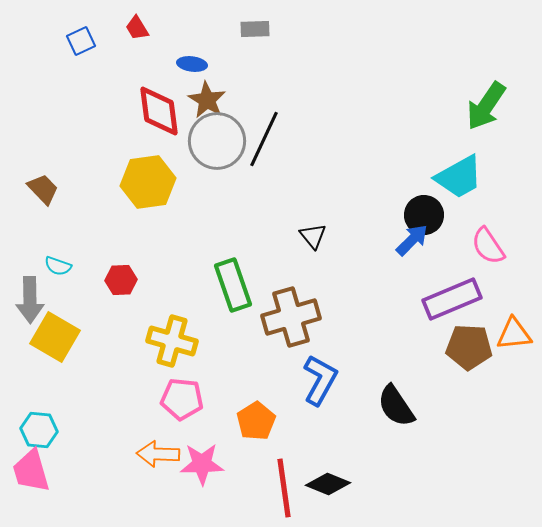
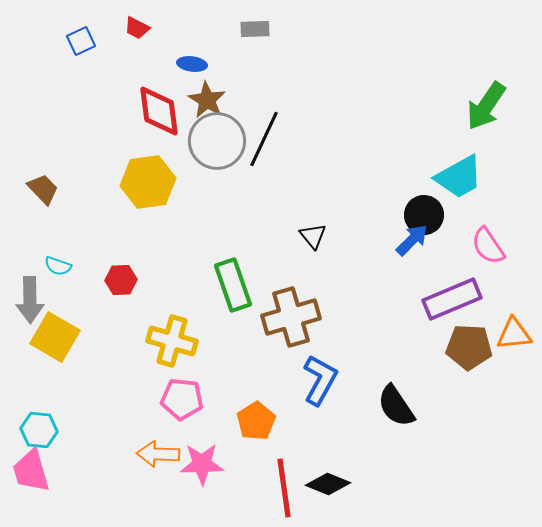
red trapezoid: rotated 32 degrees counterclockwise
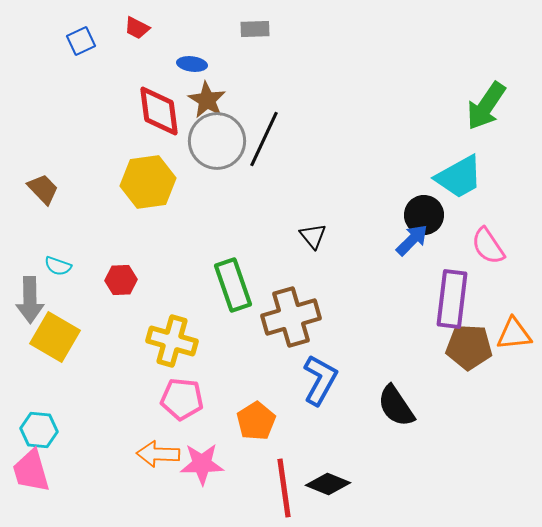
purple rectangle: rotated 60 degrees counterclockwise
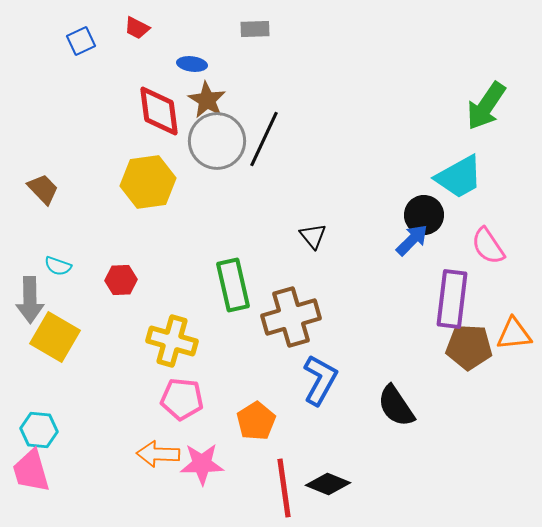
green rectangle: rotated 6 degrees clockwise
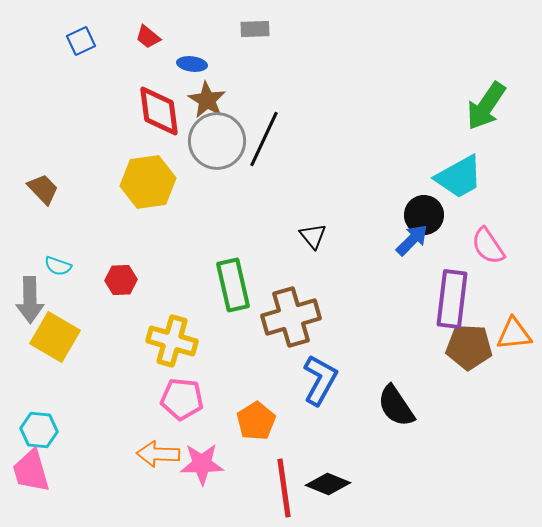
red trapezoid: moved 11 px right, 9 px down; rotated 12 degrees clockwise
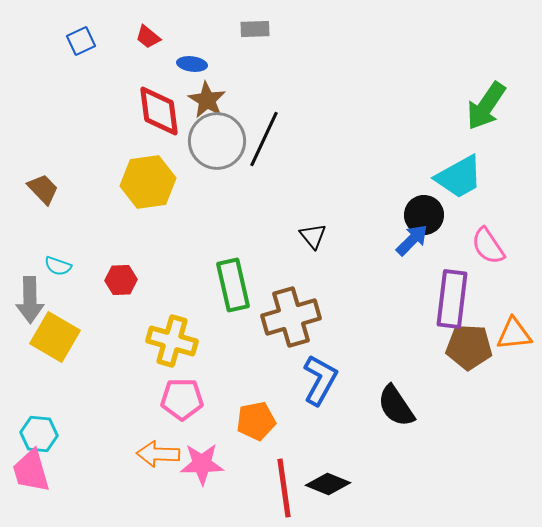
pink pentagon: rotated 6 degrees counterclockwise
orange pentagon: rotated 21 degrees clockwise
cyan hexagon: moved 4 px down
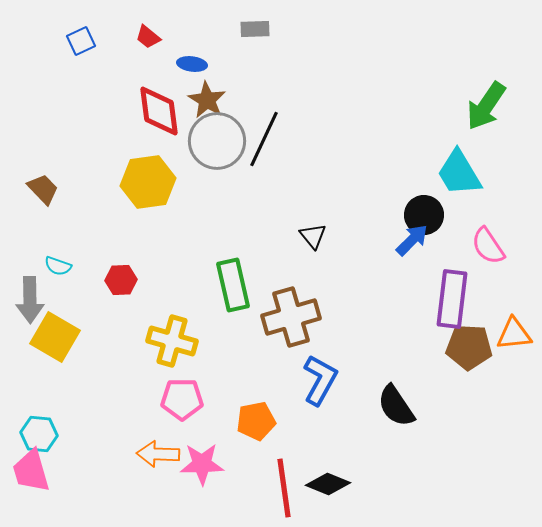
cyan trapezoid: moved 4 px up; rotated 88 degrees clockwise
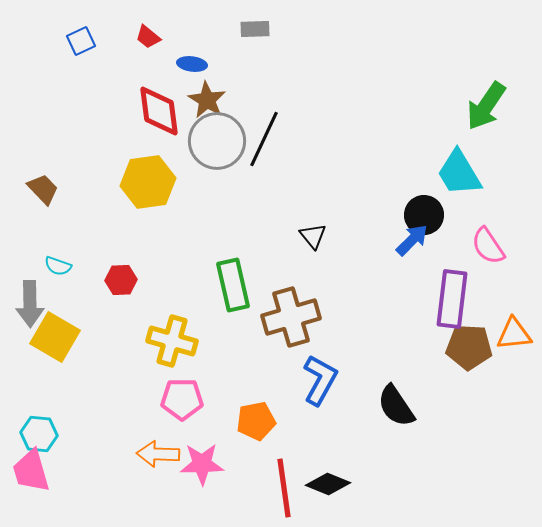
gray arrow: moved 4 px down
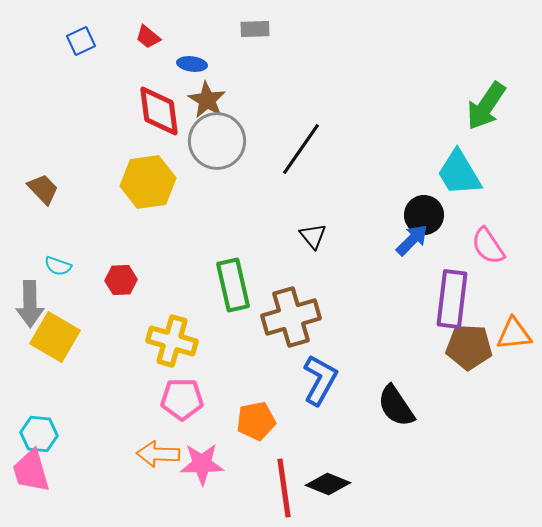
black line: moved 37 px right, 10 px down; rotated 10 degrees clockwise
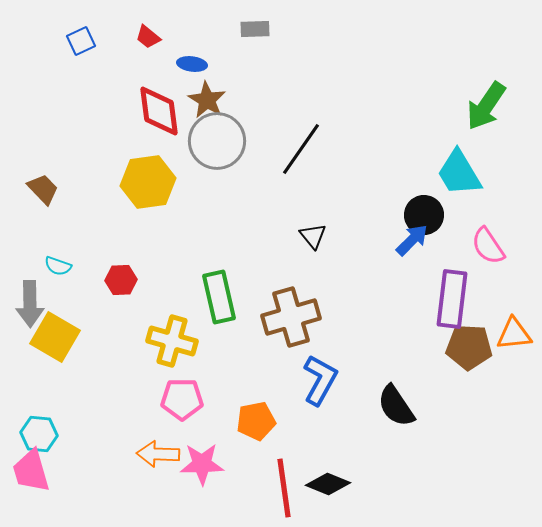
green rectangle: moved 14 px left, 12 px down
